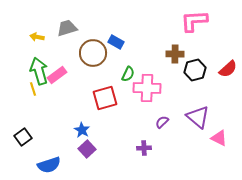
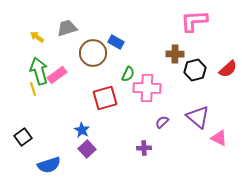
yellow arrow: rotated 24 degrees clockwise
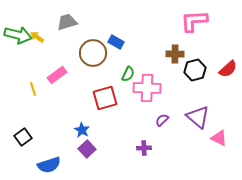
gray trapezoid: moved 6 px up
green arrow: moved 21 px left, 36 px up; rotated 120 degrees clockwise
purple semicircle: moved 2 px up
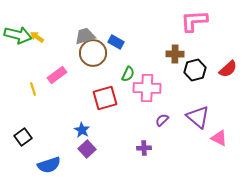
gray trapezoid: moved 18 px right, 14 px down
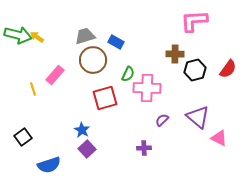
brown circle: moved 7 px down
red semicircle: rotated 12 degrees counterclockwise
pink rectangle: moved 2 px left; rotated 12 degrees counterclockwise
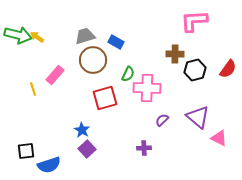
black square: moved 3 px right, 14 px down; rotated 30 degrees clockwise
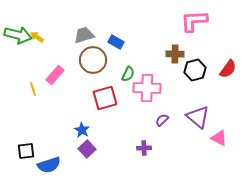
gray trapezoid: moved 1 px left, 1 px up
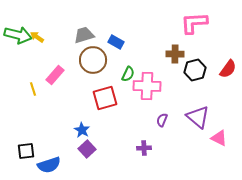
pink L-shape: moved 2 px down
pink cross: moved 2 px up
purple semicircle: rotated 24 degrees counterclockwise
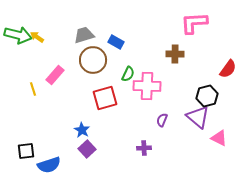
black hexagon: moved 12 px right, 26 px down
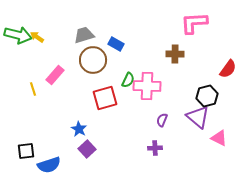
blue rectangle: moved 2 px down
green semicircle: moved 6 px down
blue star: moved 3 px left, 1 px up
purple cross: moved 11 px right
